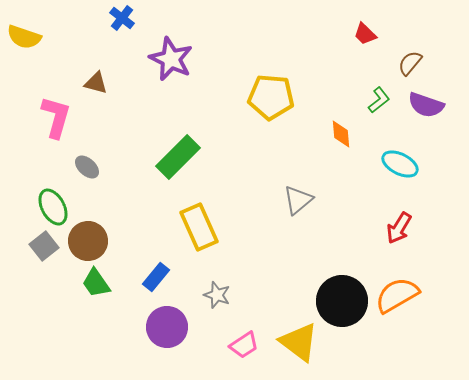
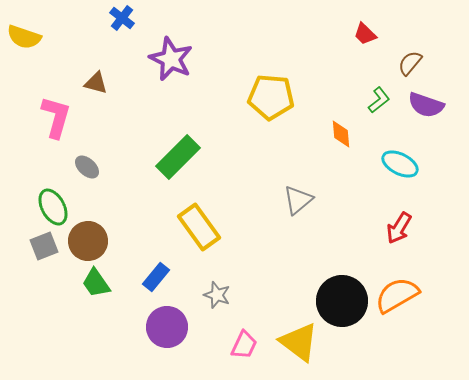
yellow rectangle: rotated 12 degrees counterclockwise
gray square: rotated 16 degrees clockwise
pink trapezoid: rotated 32 degrees counterclockwise
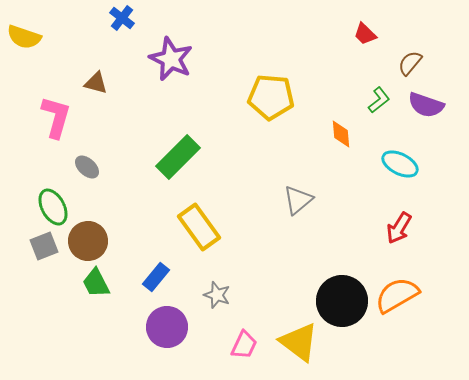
green trapezoid: rotated 8 degrees clockwise
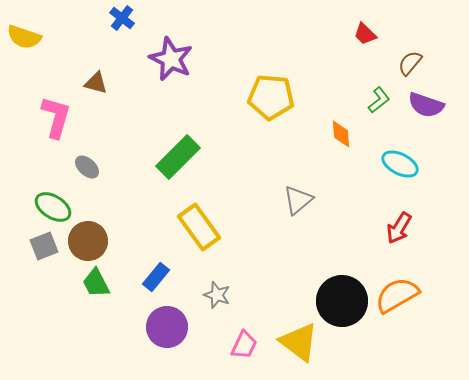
green ellipse: rotated 30 degrees counterclockwise
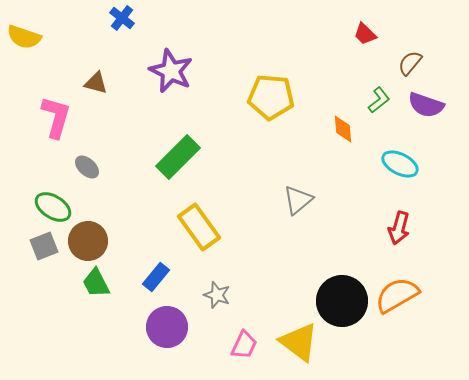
purple star: moved 12 px down
orange diamond: moved 2 px right, 5 px up
red arrow: rotated 16 degrees counterclockwise
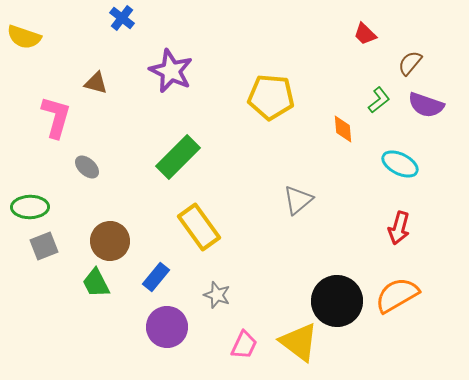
green ellipse: moved 23 px left; rotated 33 degrees counterclockwise
brown circle: moved 22 px right
black circle: moved 5 px left
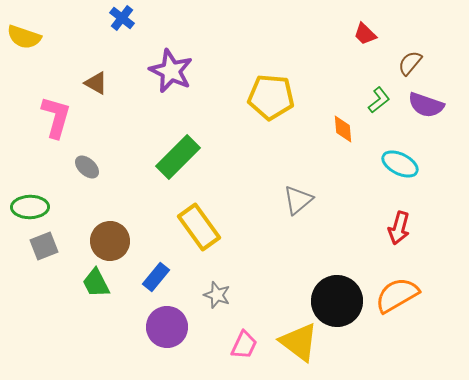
brown triangle: rotated 15 degrees clockwise
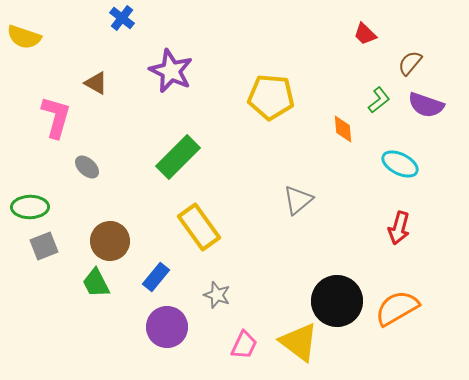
orange semicircle: moved 13 px down
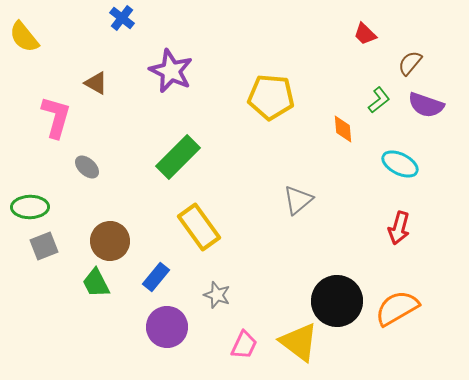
yellow semicircle: rotated 32 degrees clockwise
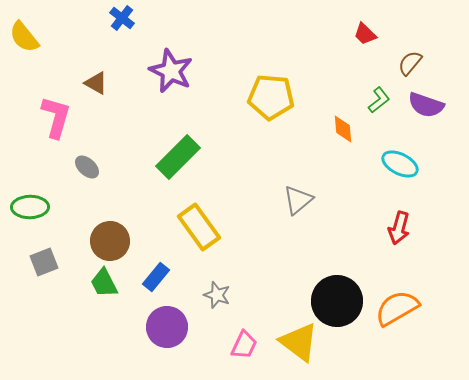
gray square: moved 16 px down
green trapezoid: moved 8 px right
